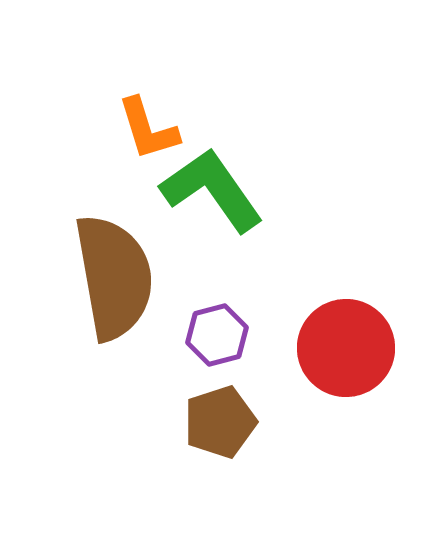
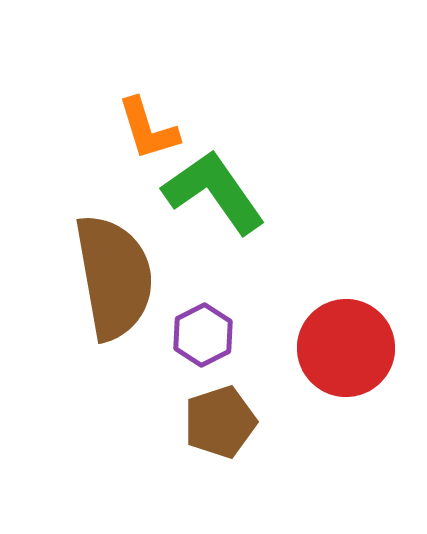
green L-shape: moved 2 px right, 2 px down
purple hexagon: moved 14 px left; rotated 12 degrees counterclockwise
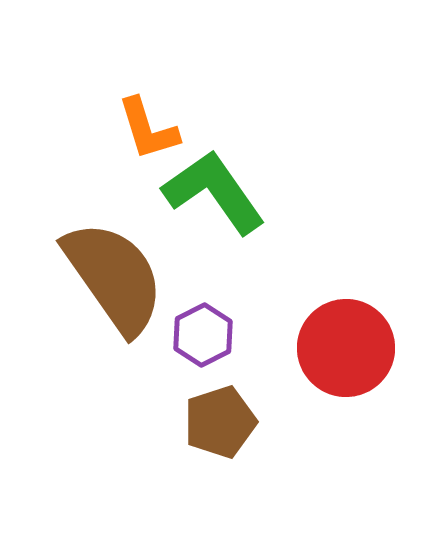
brown semicircle: rotated 25 degrees counterclockwise
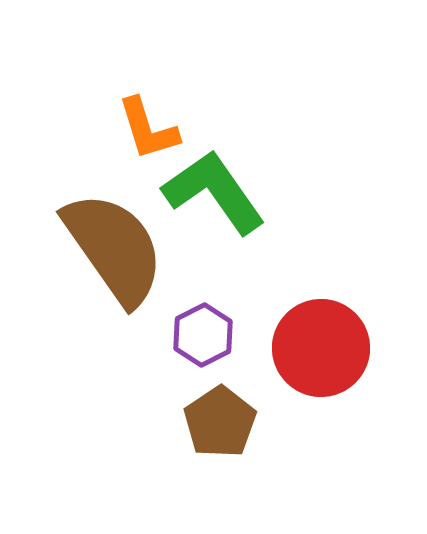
brown semicircle: moved 29 px up
red circle: moved 25 px left
brown pentagon: rotated 16 degrees counterclockwise
